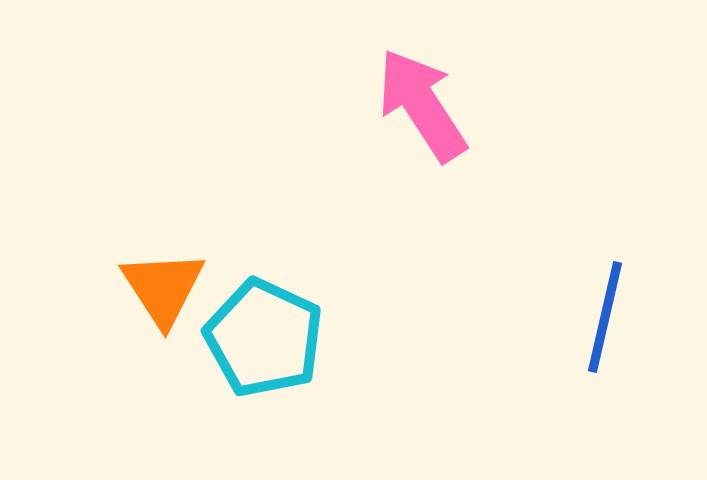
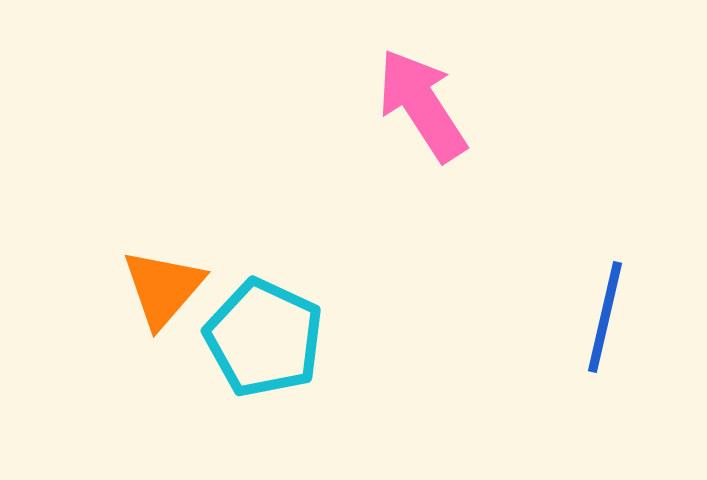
orange triangle: rotated 14 degrees clockwise
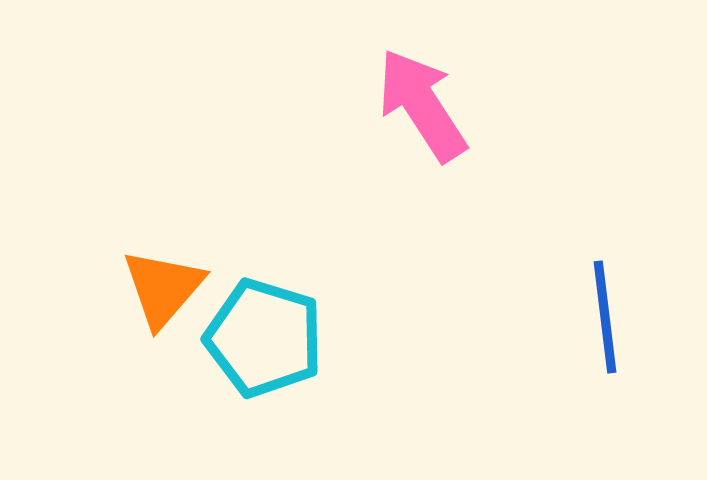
blue line: rotated 20 degrees counterclockwise
cyan pentagon: rotated 8 degrees counterclockwise
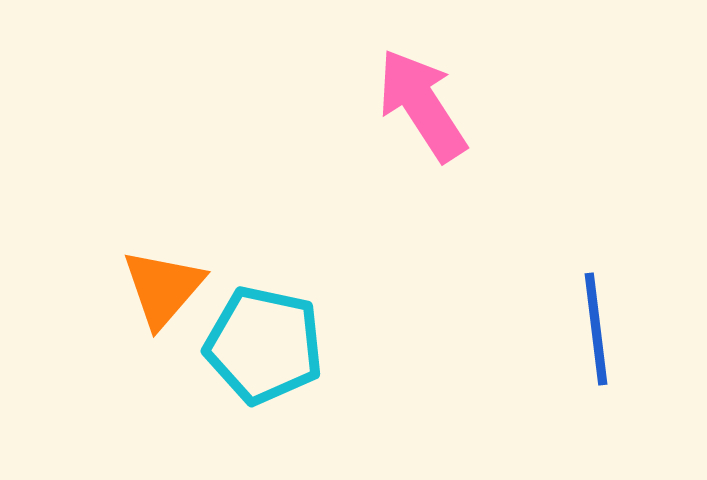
blue line: moved 9 px left, 12 px down
cyan pentagon: moved 7 px down; rotated 5 degrees counterclockwise
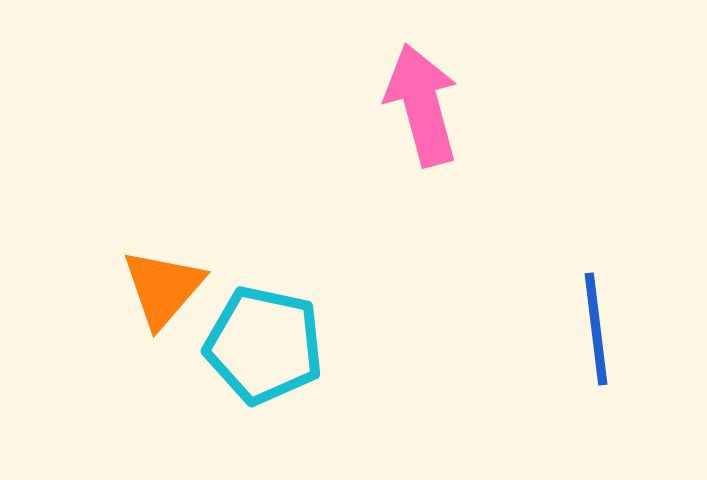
pink arrow: rotated 18 degrees clockwise
